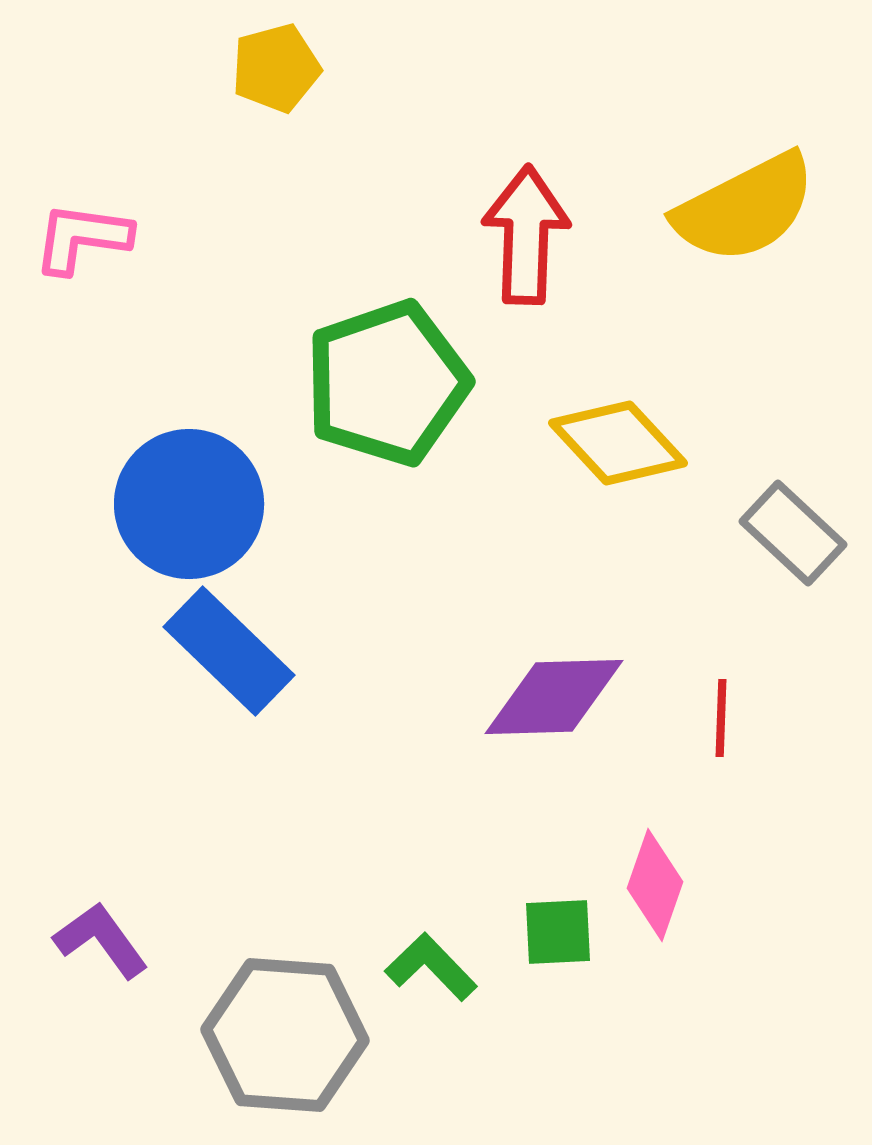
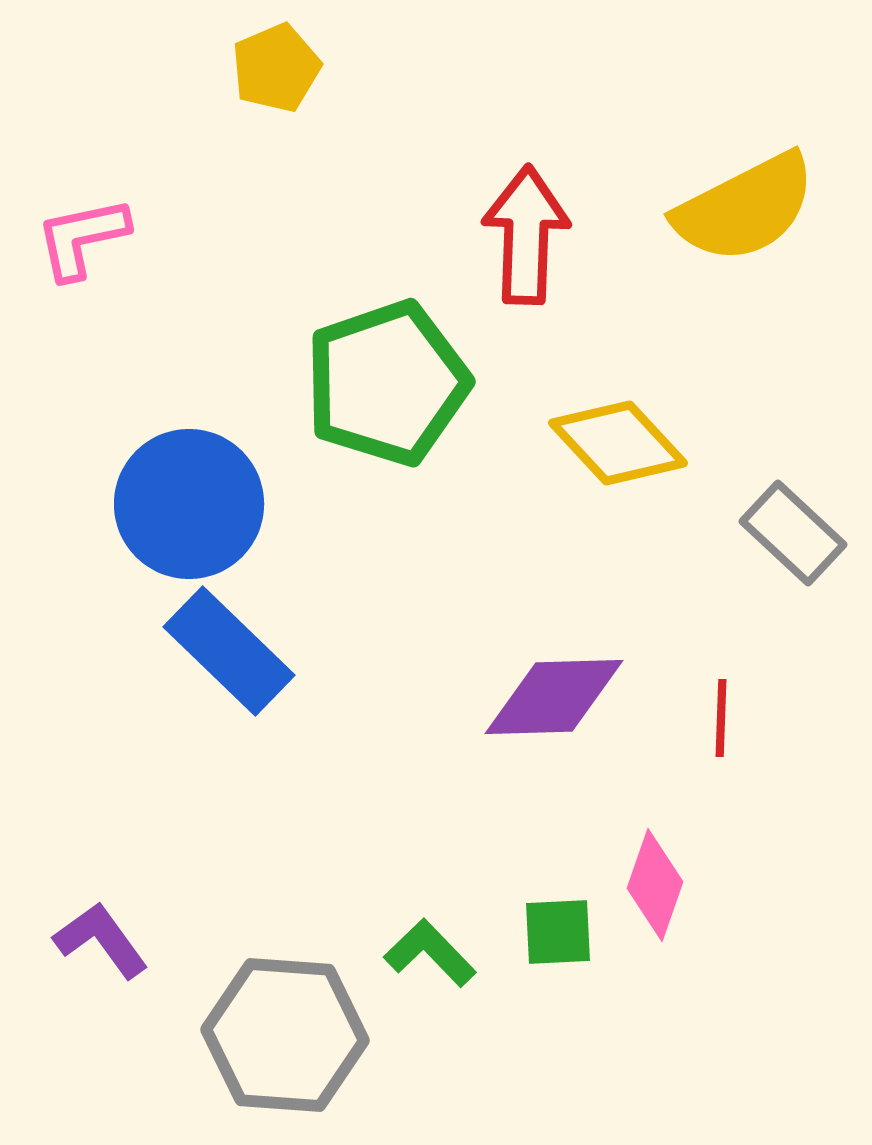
yellow pentagon: rotated 8 degrees counterclockwise
pink L-shape: rotated 20 degrees counterclockwise
green L-shape: moved 1 px left, 14 px up
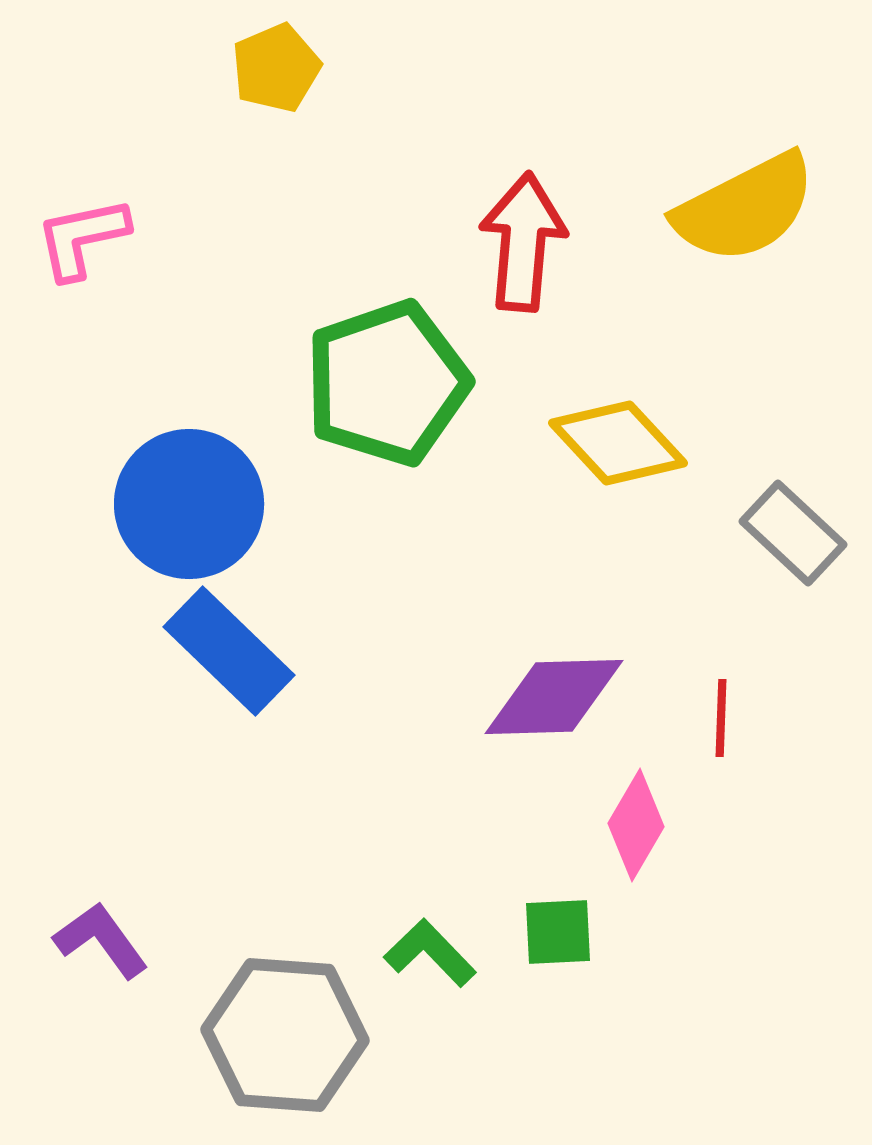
red arrow: moved 3 px left, 7 px down; rotated 3 degrees clockwise
pink diamond: moved 19 px left, 60 px up; rotated 11 degrees clockwise
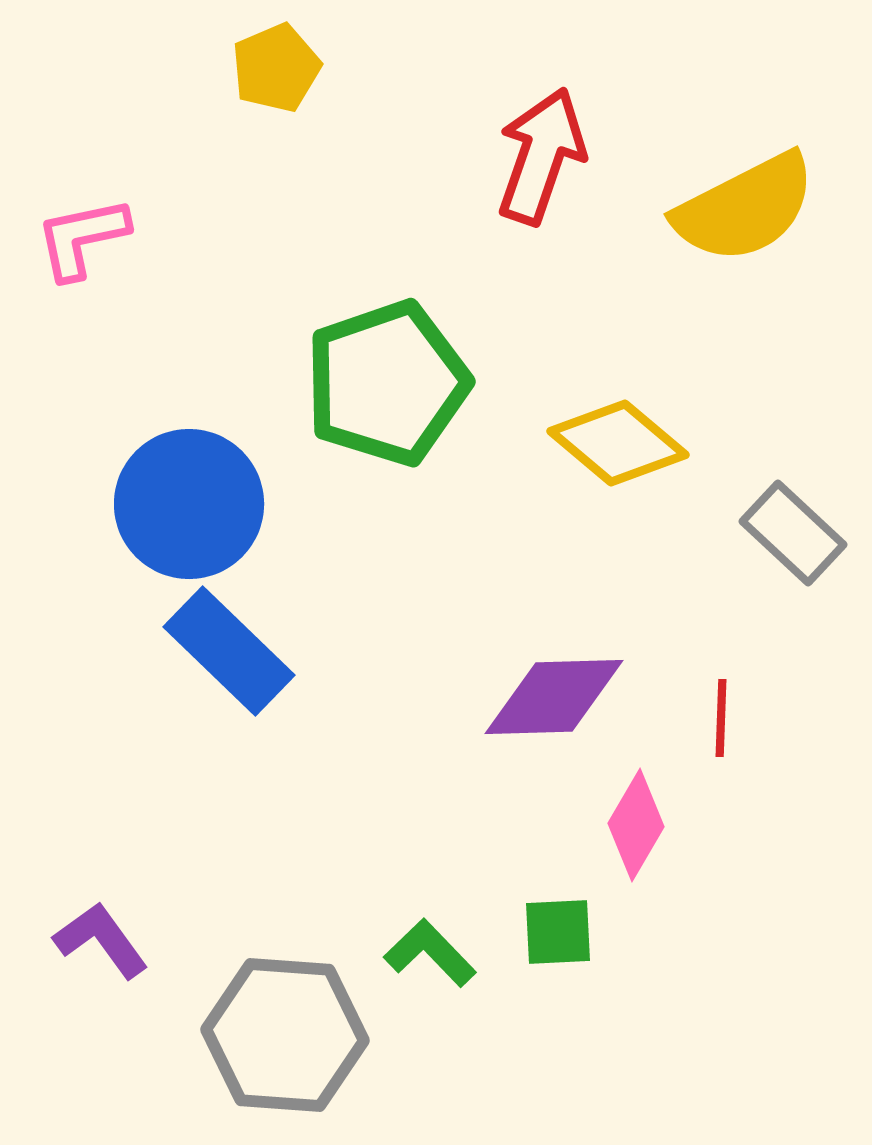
red arrow: moved 18 px right, 86 px up; rotated 14 degrees clockwise
yellow diamond: rotated 7 degrees counterclockwise
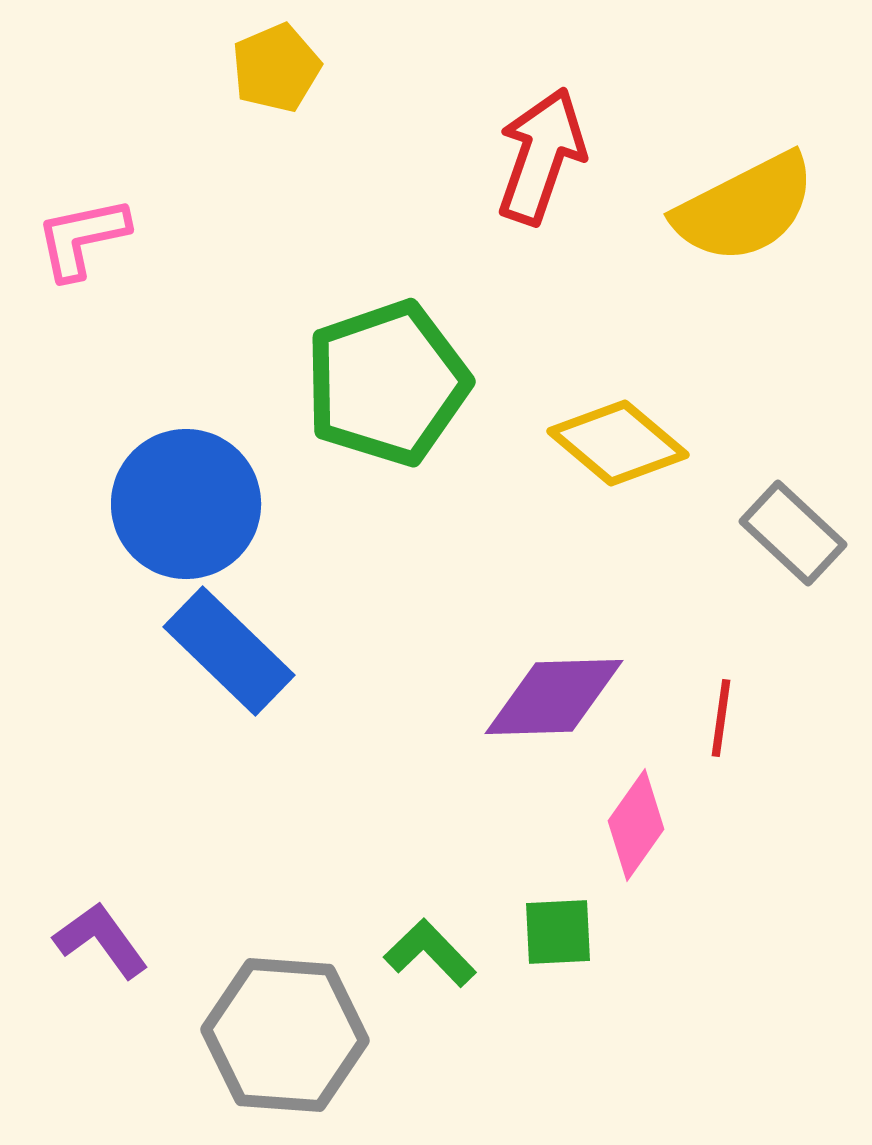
blue circle: moved 3 px left
red line: rotated 6 degrees clockwise
pink diamond: rotated 5 degrees clockwise
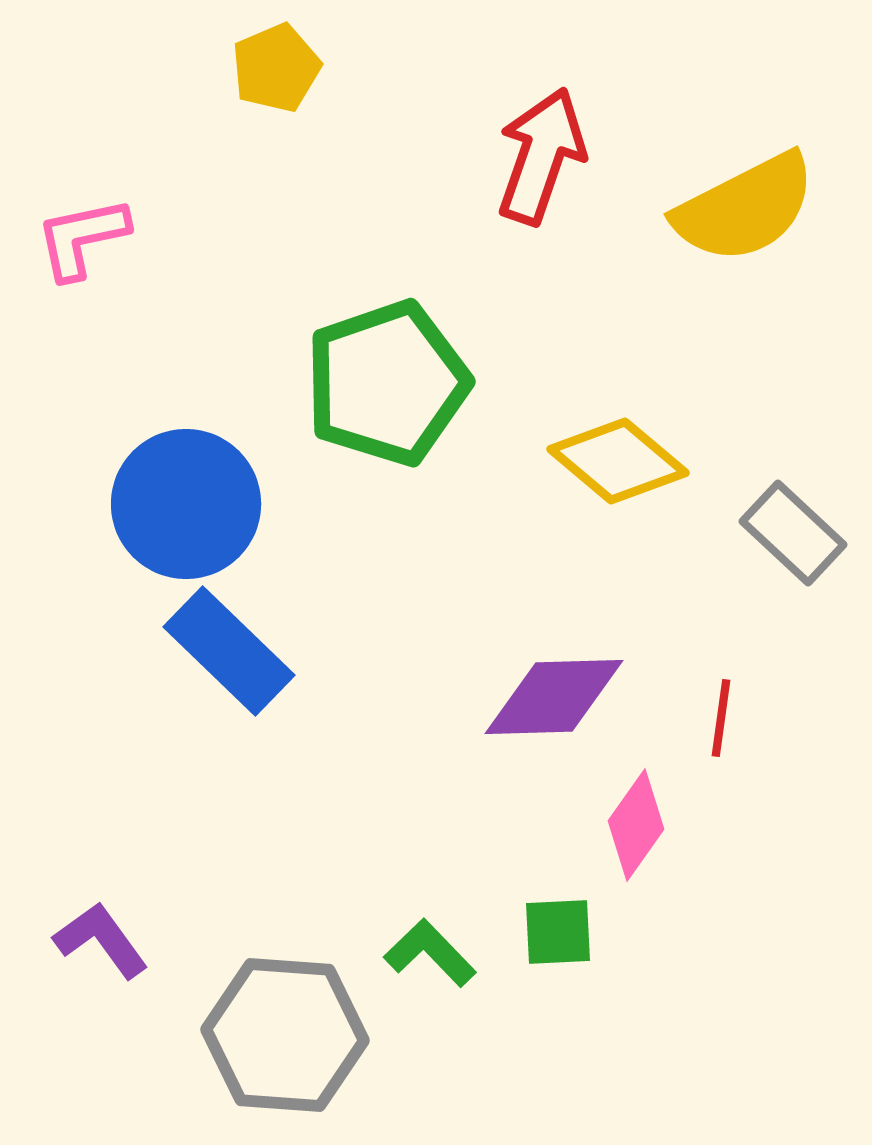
yellow diamond: moved 18 px down
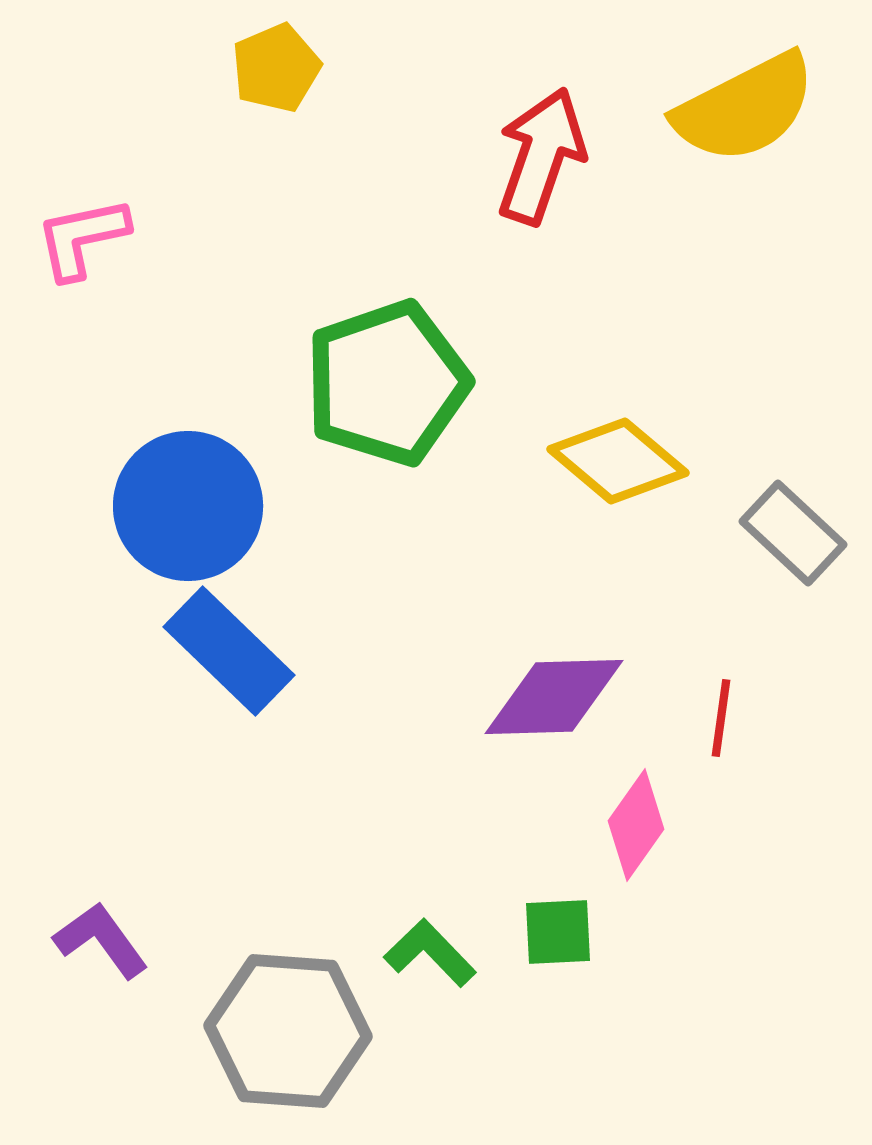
yellow semicircle: moved 100 px up
blue circle: moved 2 px right, 2 px down
gray hexagon: moved 3 px right, 4 px up
